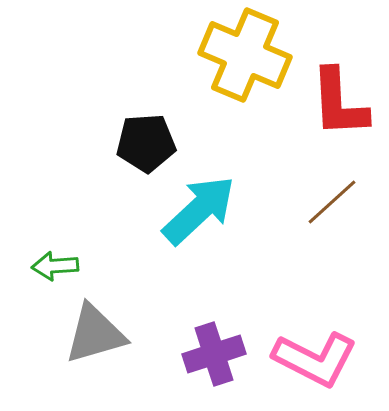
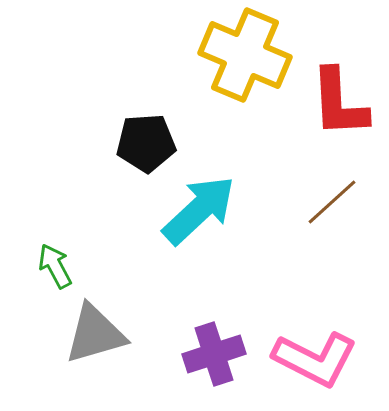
green arrow: rotated 66 degrees clockwise
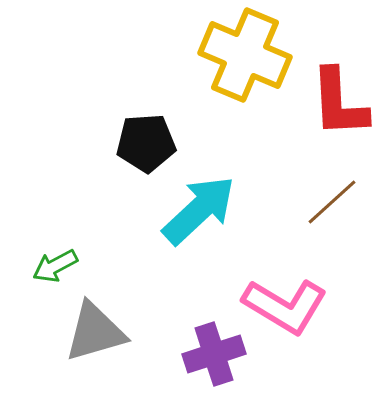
green arrow: rotated 90 degrees counterclockwise
gray triangle: moved 2 px up
pink L-shape: moved 30 px left, 53 px up; rotated 4 degrees clockwise
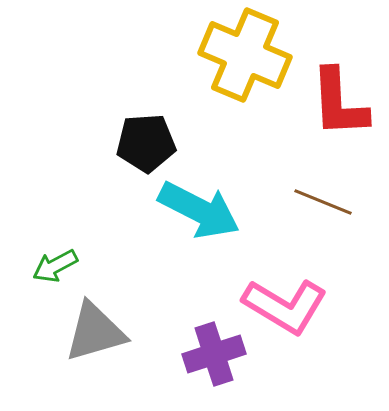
brown line: moved 9 px left; rotated 64 degrees clockwise
cyan arrow: rotated 70 degrees clockwise
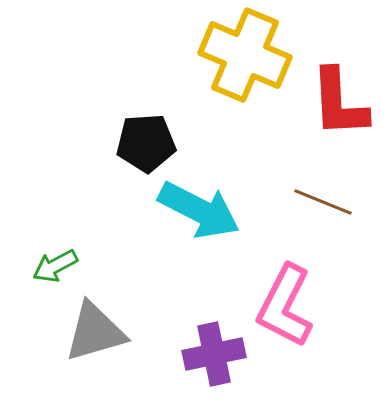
pink L-shape: rotated 86 degrees clockwise
purple cross: rotated 6 degrees clockwise
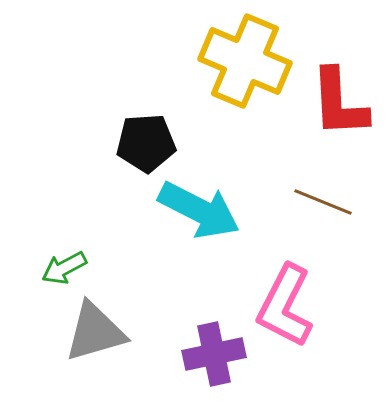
yellow cross: moved 6 px down
green arrow: moved 9 px right, 2 px down
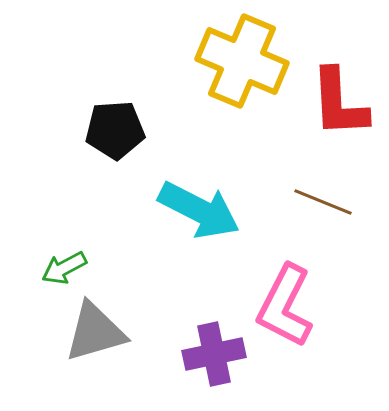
yellow cross: moved 3 px left
black pentagon: moved 31 px left, 13 px up
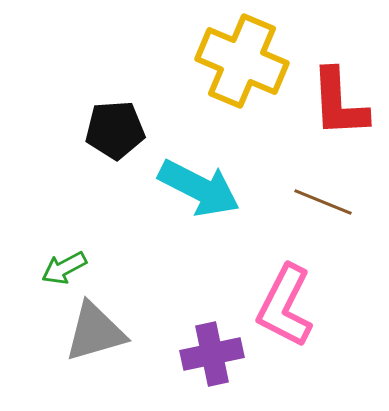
cyan arrow: moved 22 px up
purple cross: moved 2 px left
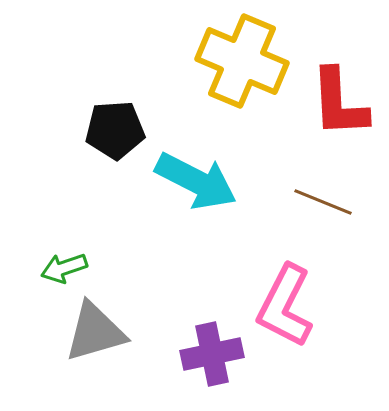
cyan arrow: moved 3 px left, 7 px up
green arrow: rotated 9 degrees clockwise
